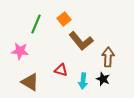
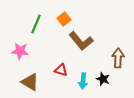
brown arrow: moved 10 px right, 1 px down
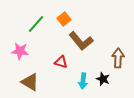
green line: rotated 18 degrees clockwise
red triangle: moved 8 px up
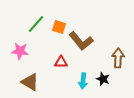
orange square: moved 5 px left, 8 px down; rotated 32 degrees counterclockwise
red triangle: rotated 16 degrees counterclockwise
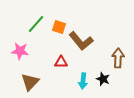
brown triangle: rotated 42 degrees clockwise
